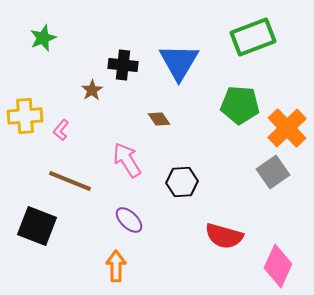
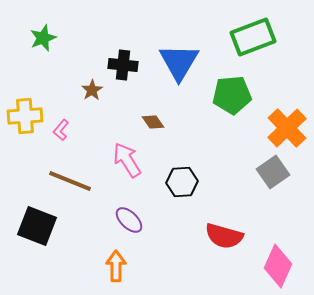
green pentagon: moved 8 px left, 10 px up; rotated 9 degrees counterclockwise
brown diamond: moved 6 px left, 3 px down
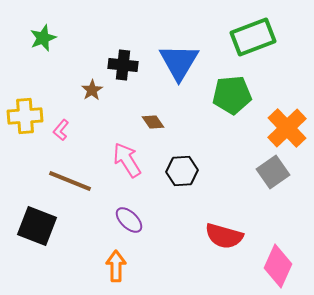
black hexagon: moved 11 px up
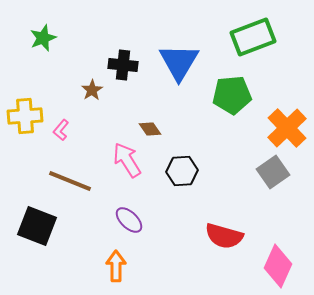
brown diamond: moved 3 px left, 7 px down
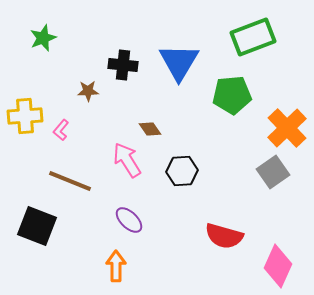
brown star: moved 4 px left, 1 px down; rotated 30 degrees clockwise
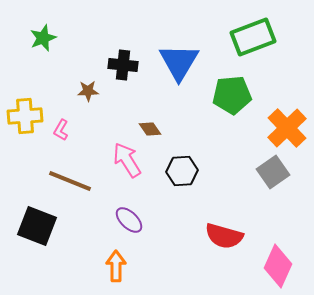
pink L-shape: rotated 10 degrees counterclockwise
